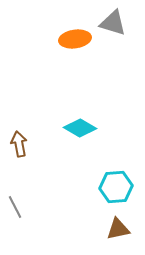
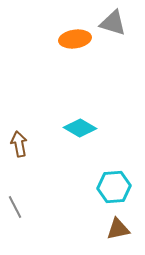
cyan hexagon: moved 2 px left
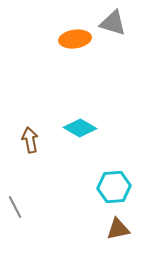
brown arrow: moved 11 px right, 4 px up
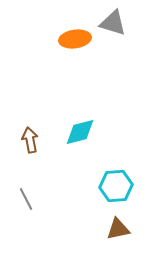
cyan diamond: moved 4 px down; rotated 44 degrees counterclockwise
cyan hexagon: moved 2 px right, 1 px up
gray line: moved 11 px right, 8 px up
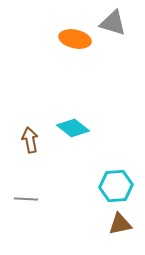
orange ellipse: rotated 20 degrees clockwise
cyan diamond: moved 7 px left, 4 px up; rotated 52 degrees clockwise
gray line: rotated 60 degrees counterclockwise
brown triangle: moved 2 px right, 5 px up
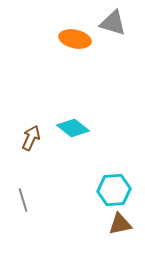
brown arrow: moved 1 px right, 2 px up; rotated 35 degrees clockwise
cyan hexagon: moved 2 px left, 4 px down
gray line: moved 3 px left, 1 px down; rotated 70 degrees clockwise
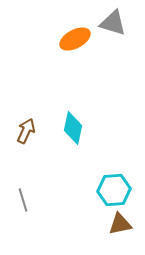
orange ellipse: rotated 40 degrees counterclockwise
cyan diamond: rotated 64 degrees clockwise
brown arrow: moved 5 px left, 7 px up
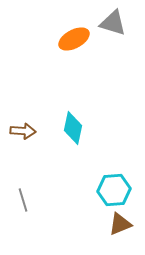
orange ellipse: moved 1 px left
brown arrow: moved 3 px left; rotated 70 degrees clockwise
brown triangle: rotated 10 degrees counterclockwise
